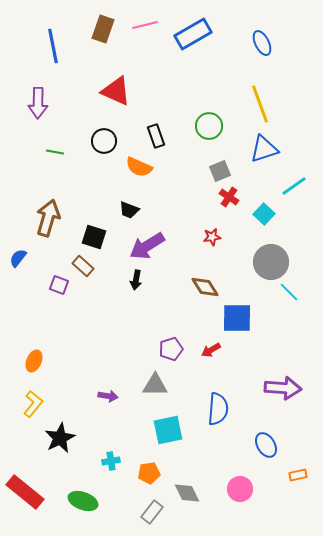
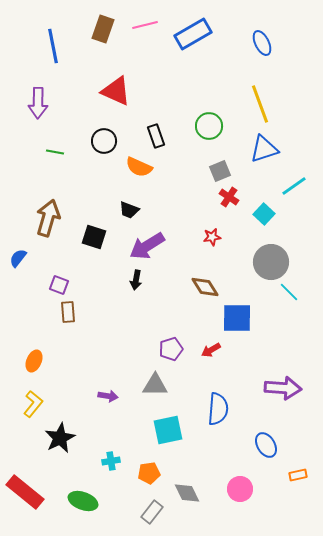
brown rectangle at (83, 266): moved 15 px left, 46 px down; rotated 45 degrees clockwise
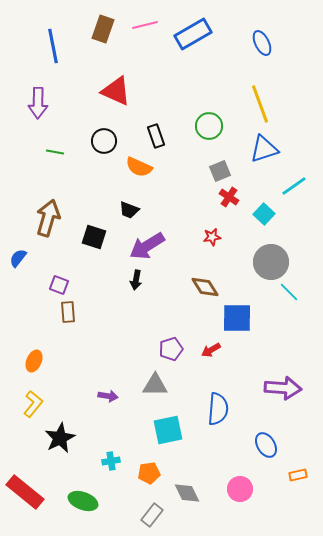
gray rectangle at (152, 512): moved 3 px down
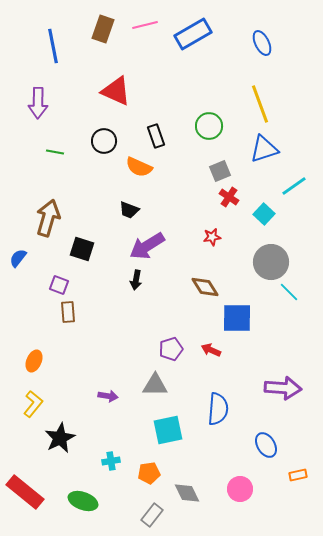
black square at (94, 237): moved 12 px left, 12 px down
red arrow at (211, 350): rotated 54 degrees clockwise
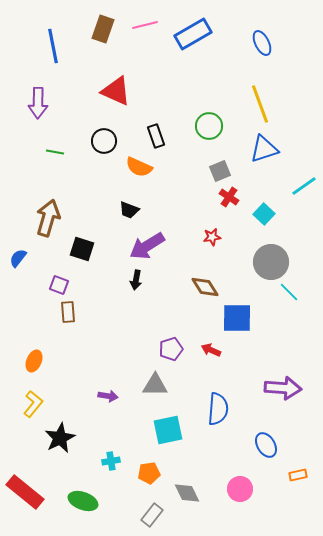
cyan line at (294, 186): moved 10 px right
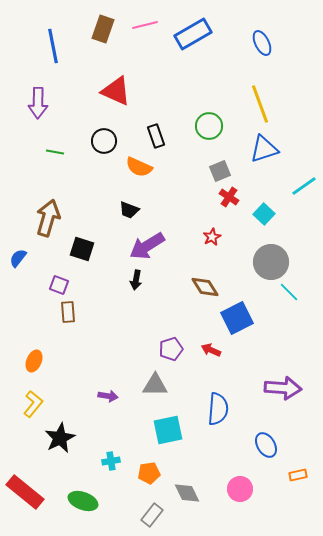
red star at (212, 237): rotated 18 degrees counterclockwise
blue square at (237, 318): rotated 28 degrees counterclockwise
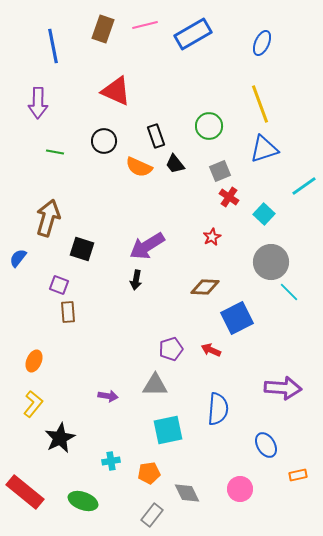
blue ellipse at (262, 43): rotated 50 degrees clockwise
black trapezoid at (129, 210): moved 46 px right, 46 px up; rotated 30 degrees clockwise
brown diamond at (205, 287): rotated 56 degrees counterclockwise
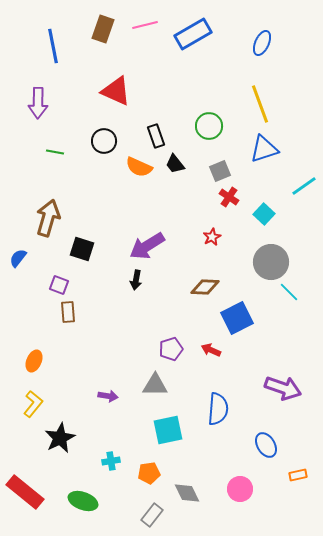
purple arrow at (283, 388): rotated 15 degrees clockwise
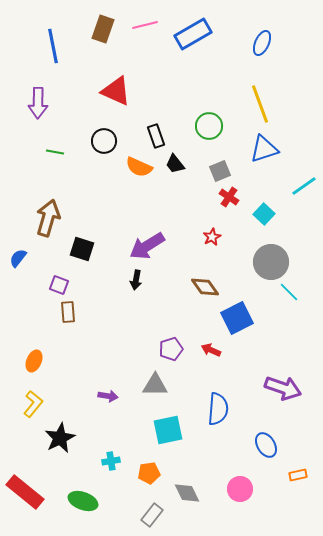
brown diamond at (205, 287): rotated 52 degrees clockwise
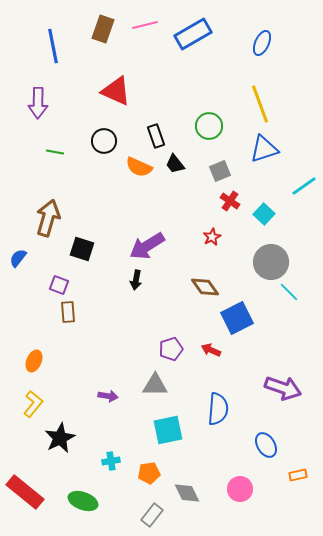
red cross at (229, 197): moved 1 px right, 4 px down
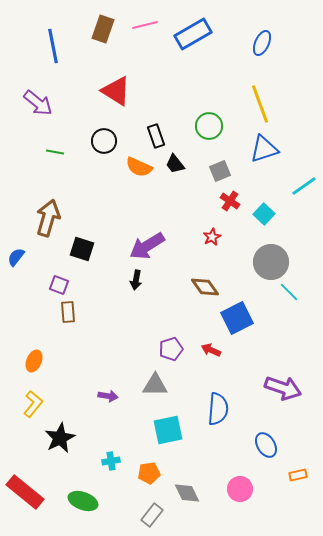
red triangle at (116, 91): rotated 8 degrees clockwise
purple arrow at (38, 103): rotated 52 degrees counterclockwise
blue semicircle at (18, 258): moved 2 px left, 1 px up
